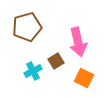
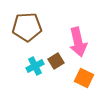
brown pentagon: rotated 12 degrees clockwise
cyan cross: moved 2 px right, 5 px up
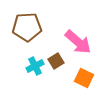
pink arrow: rotated 36 degrees counterclockwise
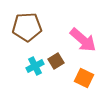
pink arrow: moved 5 px right, 2 px up
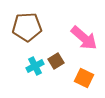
pink arrow: moved 1 px right, 2 px up
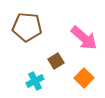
brown pentagon: rotated 8 degrees clockwise
cyan cross: moved 15 px down
orange square: rotated 18 degrees clockwise
